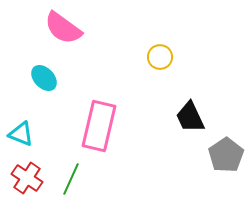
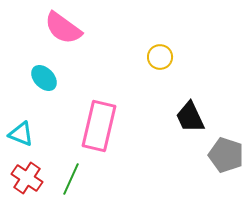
gray pentagon: rotated 20 degrees counterclockwise
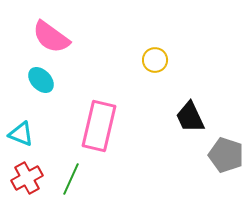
pink semicircle: moved 12 px left, 9 px down
yellow circle: moved 5 px left, 3 px down
cyan ellipse: moved 3 px left, 2 px down
red cross: rotated 28 degrees clockwise
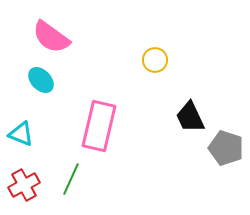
gray pentagon: moved 7 px up
red cross: moved 3 px left, 7 px down
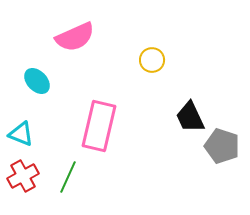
pink semicircle: moved 24 px right; rotated 60 degrees counterclockwise
yellow circle: moved 3 px left
cyan ellipse: moved 4 px left, 1 px down
gray pentagon: moved 4 px left, 2 px up
green line: moved 3 px left, 2 px up
red cross: moved 1 px left, 9 px up
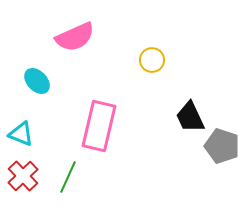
red cross: rotated 16 degrees counterclockwise
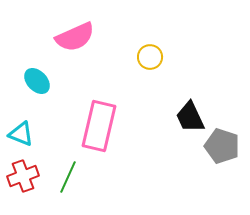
yellow circle: moved 2 px left, 3 px up
red cross: rotated 24 degrees clockwise
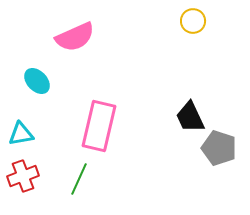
yellow circle: moved 43 px right, 36 px up
cyan triangle: rotated 32 degrees counterclockwise
gray pentagon: moved 3 px left, 2 px down
green line: moved 11 px right, 2 px down
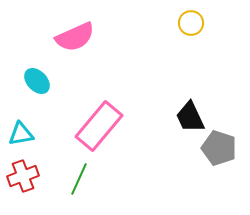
yellow circle: moved 2 px left, 2 px down
pink rectangle: rotated 27 degrees clockwise
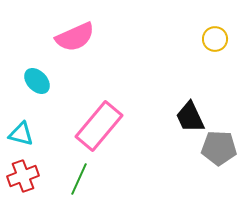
yellow circle: moved 24 px right, 16 px down
cyan triangle: rotated 24 degrees clockwise
gray pentagon: rotated 16 degrees counterclockwise
